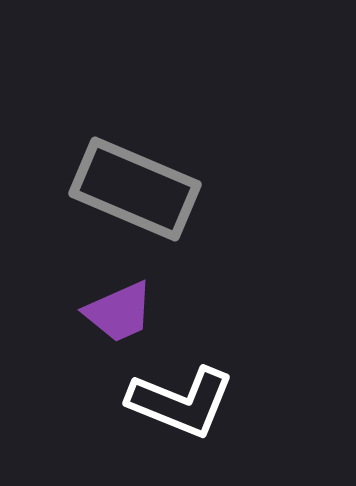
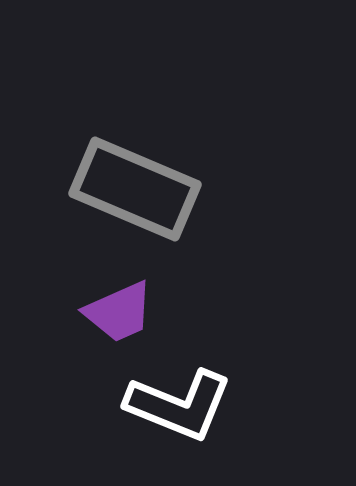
white L-shape: moved 2 px left, 3 px down
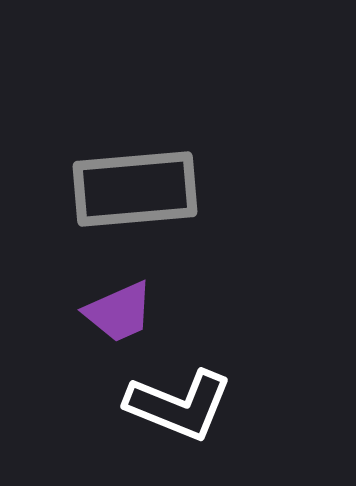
gray rectangle: rotated 28 degrees counterclockwise
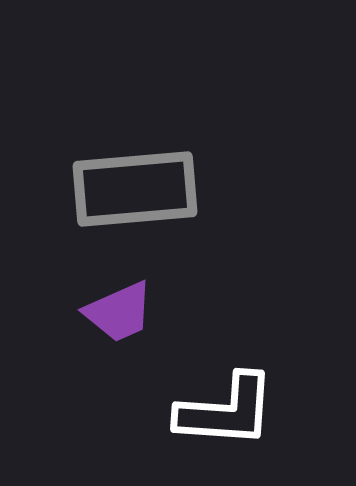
white L-shape: moved 47 px right, 6 px down; rotated 18 degrees counterclockwise
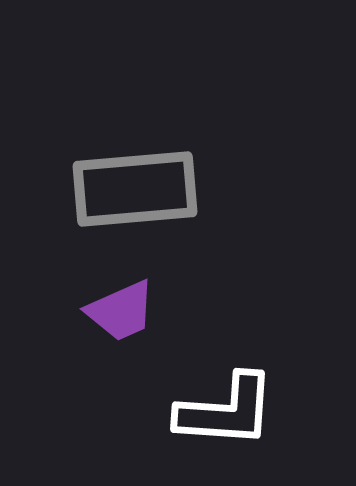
purple trapezoid: moved 2 px right, 1 px up
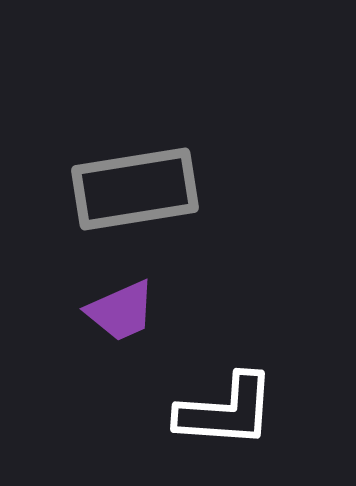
gray rectangle: rotated 4 degrees counterclockwise
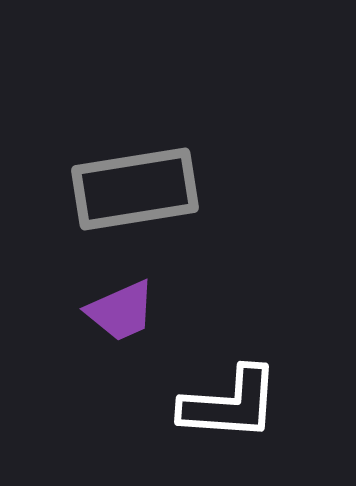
white L-shape: moved 4 px right, 7 px up
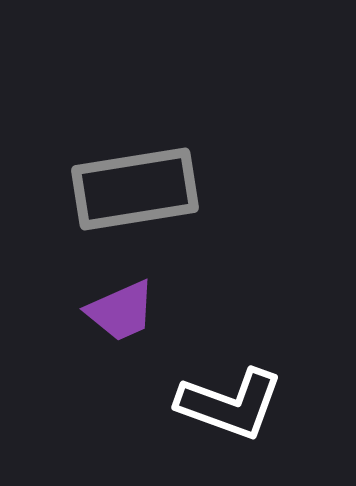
white L-shape: rotated 16 degrees clockwise
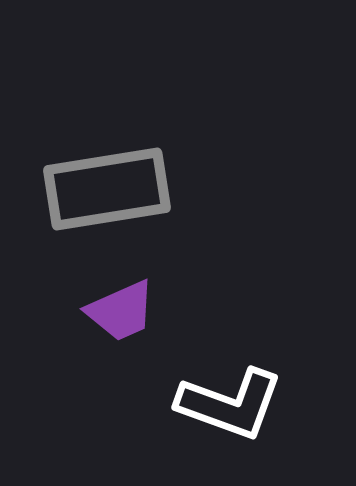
gray rectangle: moved 28 px left
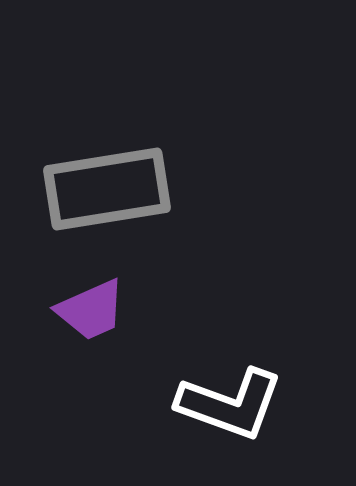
purple trapezoid: moved 30 px left, 1 px up
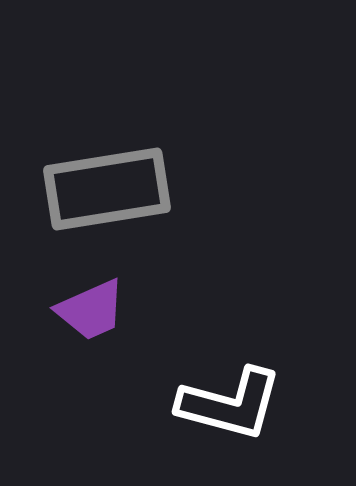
white L-shape: rotated 5 degrees counterclockwise
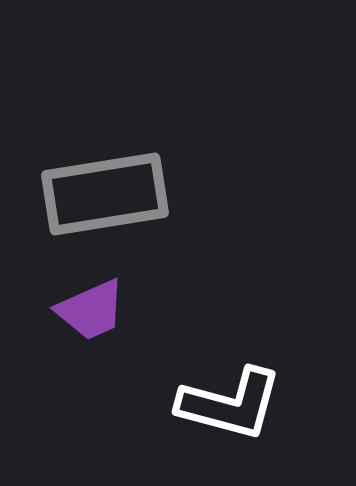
gray rectangle: moved 2 px left, 5 px down
